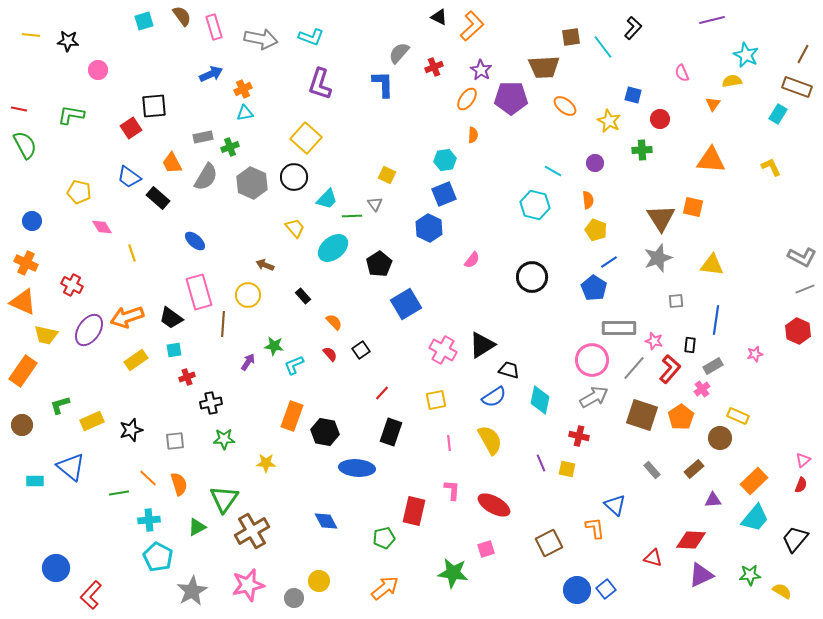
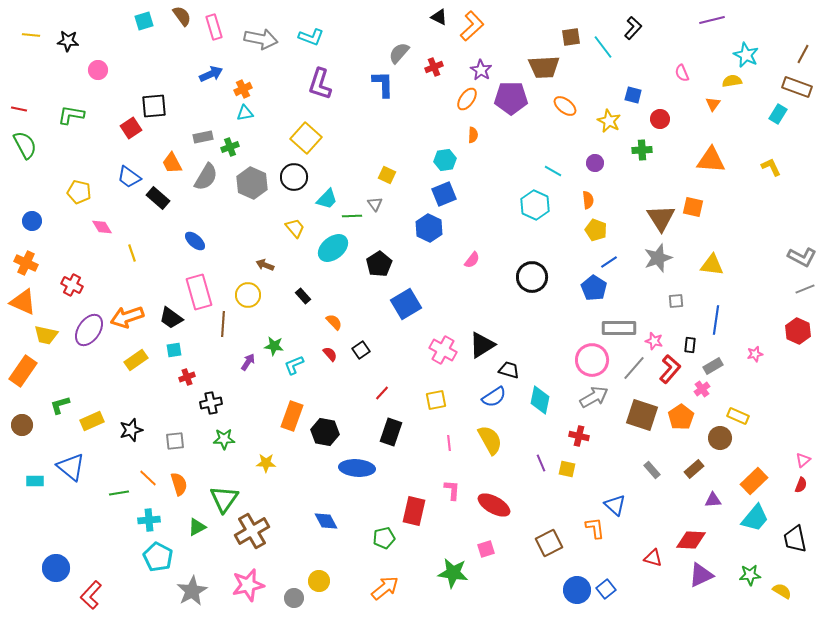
cyan hexagon at (535, 205): rotated 12 degrees clockwise
black trapezoid at (795, 539): rotated 52 degrees counterclockwise
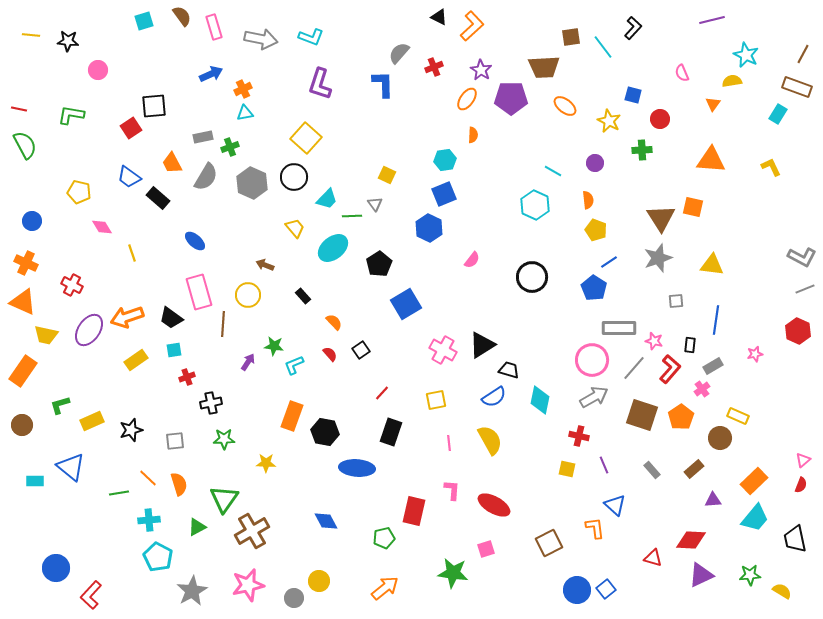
purple line at (541, 463): moved 63 px right, 2 px down
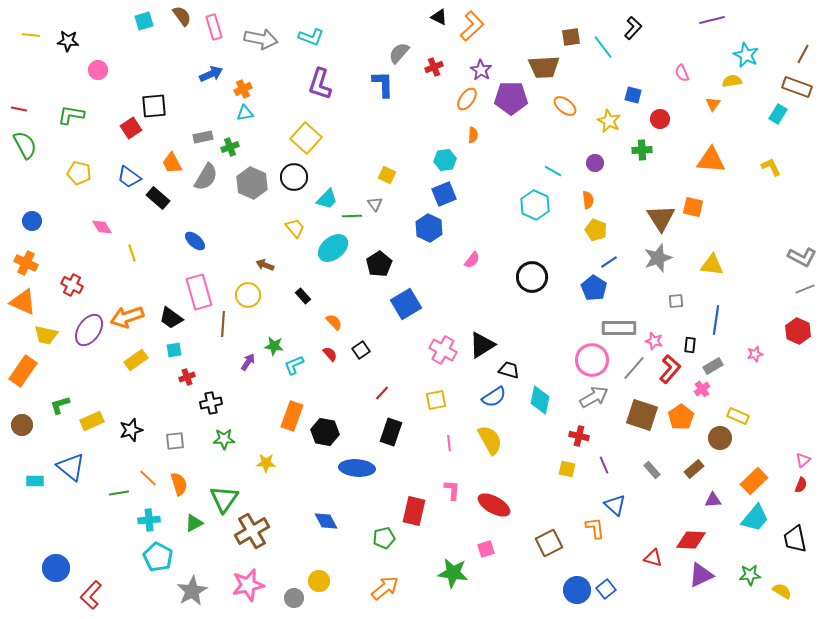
yellow pentagon at (79, 192): moved 19 px up
green triangle at (197, 527): moved 3 px left, 4 px up
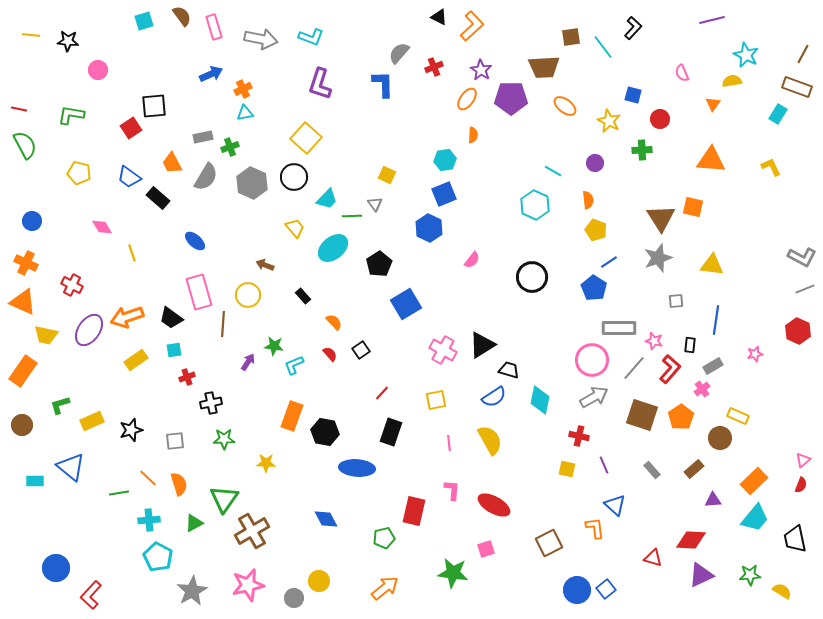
blue diamond at (326, 521): moved 2 px up
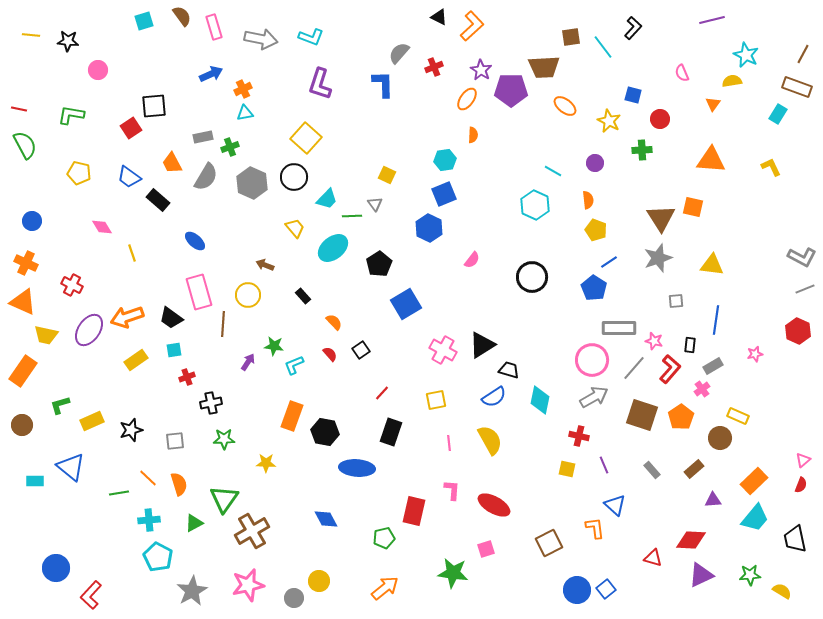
purple pentagon at (511, 98): moved 8 px up
black rectangle at (158, 198): moved 2 px down
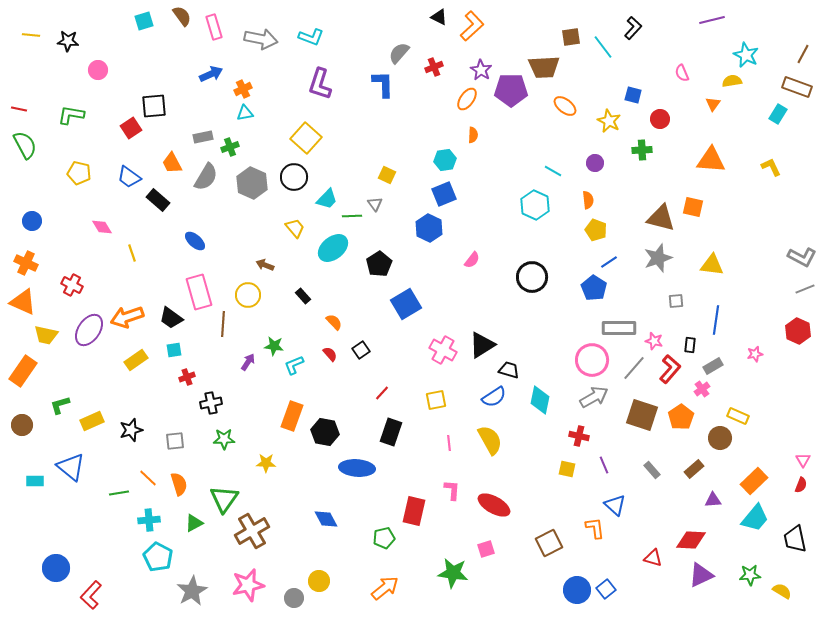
brown triangle at (661, 218): rotated 44 degrees counterclockwise
pink triangle at (803, 460): rotated 21 degrees counterclockwise
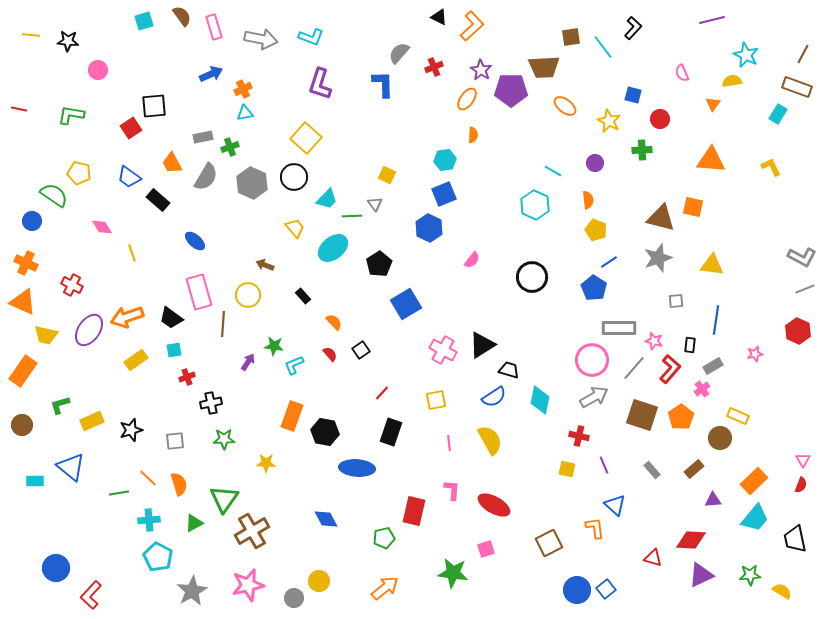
green semicircle at (25, 145): moved 29 px right, 50 px down; rotated 28 degrees counterclockwise
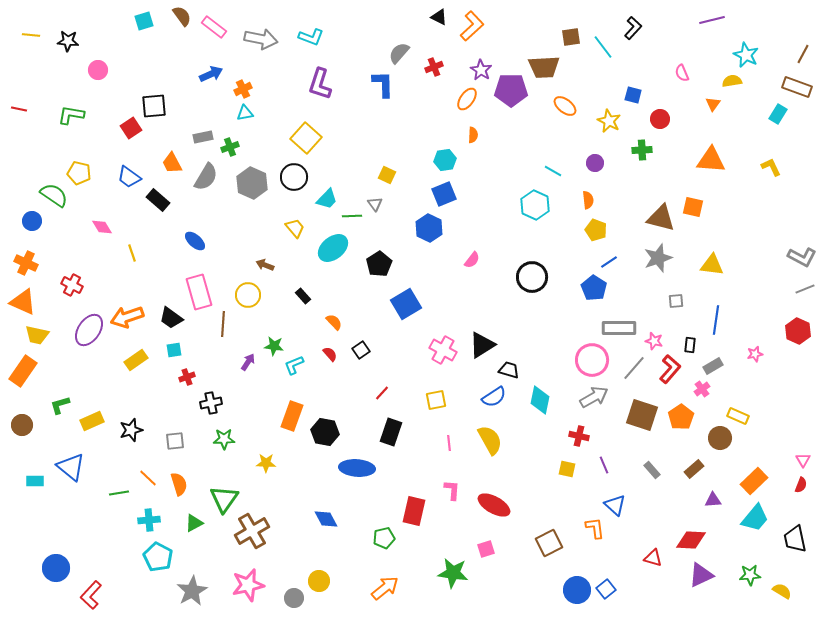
pink rectangle at (214, 27): rotated 35 degrees counterclockwise
yellow trapezoid at (46, 335): moved 9 px left
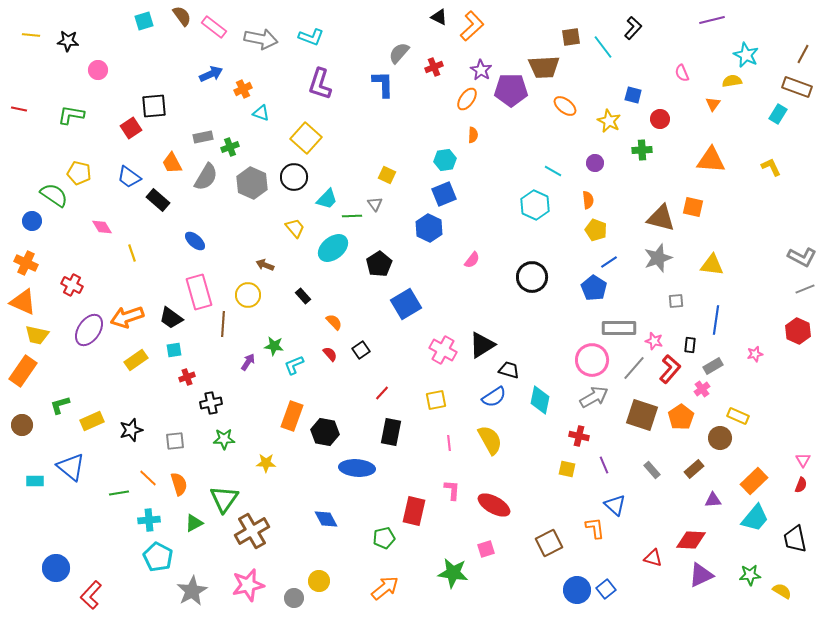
cyan triangle at (245, 113): moved 16 px right; rotated 30 degrees clockwise
black rectangle at (391, 432): rotated 8 degrees counterclockwise
